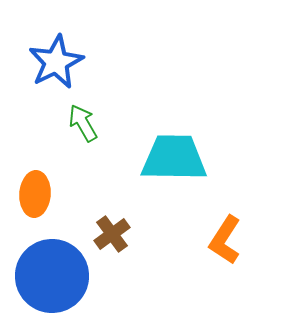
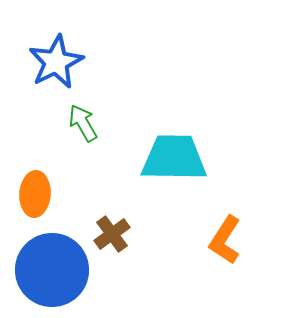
blue circle: moved 6 px up
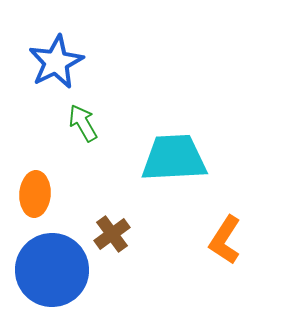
cyan trapezoid: rotated 4 degrees counterclockwise
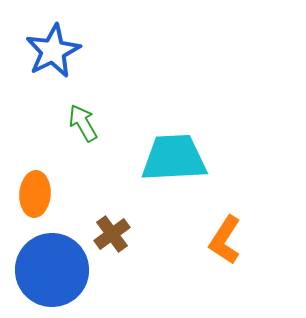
blue star: moved 3 px left, 11 px up
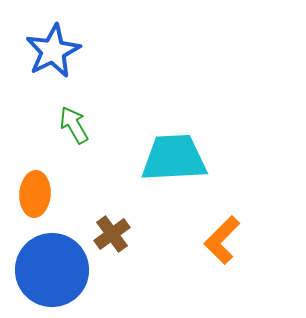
green arrow: moved 9 px left, 2 px down
orange L-shape: moved 3 px left; rotated 12 degrees clockwise
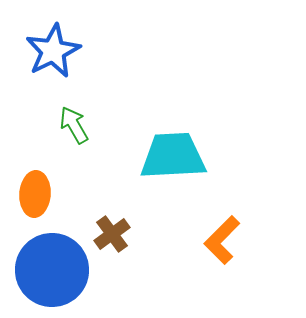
cyan trapezoid: moved 1 px left, 2 px up
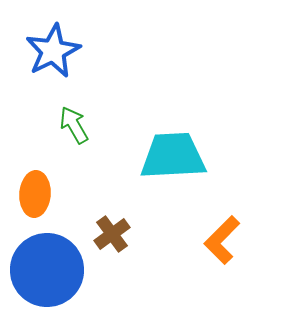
blue circle: moved 5 px left
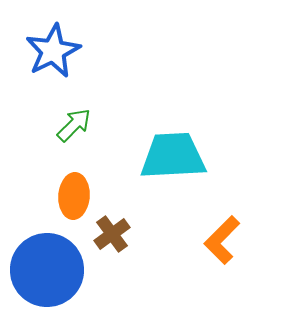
green arrow: rotated 75 degrees clockwise
orange ellipse: moved 39 px right, 2 px down
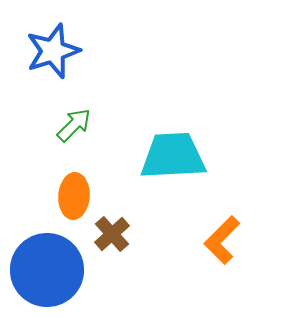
blue star: rotated 8 degrees clockwise
brown cross: rotated 6 degrees counterclockwise
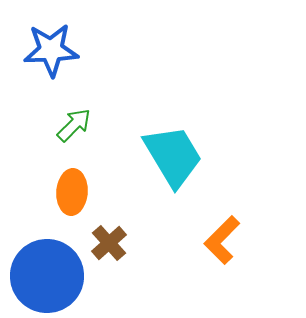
blue star: moved 2 px left, 1 px up; rotated 16 degrees clockwise
cyan trapezoid: rotated 62 degrees clockwise
orange ellipse: moved 2 px left, 4 px up
brown cross: moved 3 px left, 9 px down
blue circle: moved 6 px down
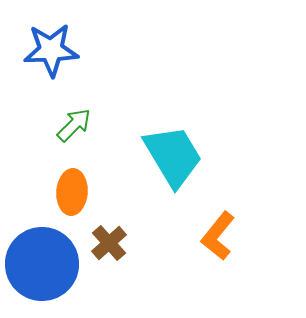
orange L-shape: moved 4 px left, 4 px up; rotated 6 degrees counterclockwise
blue circle: moved 5 px left, 12 px up
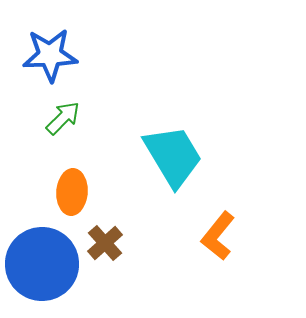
blue star: moved 1 px left, 5 px down
green arrow: moved 11 px left, 7 px up
brown cross: moved 4 px left
